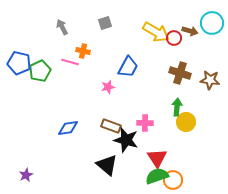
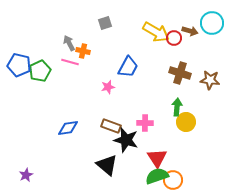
gray arrow: moved 7 px right, 16 px down
blue pentagon: moved 2 px down
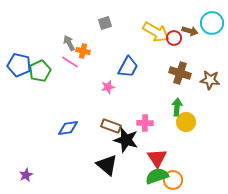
pink line: rotated 18 degrees clockwise
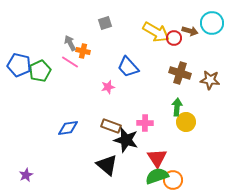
gray arrow: moved 1 px right
blue trapezoid: rotated 110 degrees clockwise
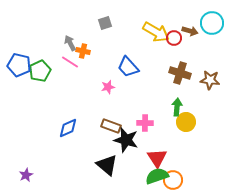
blue diamond: rotated 15 degrees counterclockwise
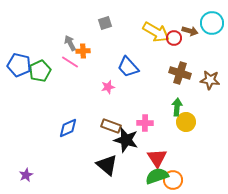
orange cross: rotated 16 degrees counterclockwise
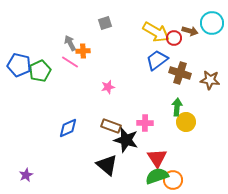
blue trapezoid: moved 29 px right, 7 px up; rotated 95 degrees clockwise
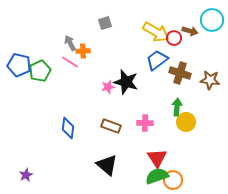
cyan circle: moved 3 px up
blue diamond: rotated 60 degrees counterclockwise
black star: moved 58 px up
